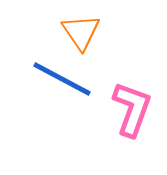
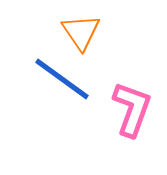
blue line: rotated 8 degrees clockwise
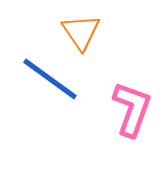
blue line: moved 12 px left
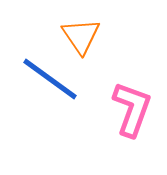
orange triangle: moved 4 px down
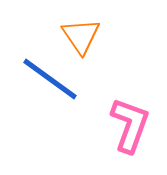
pink L-shape: moved 2 px left, 16 px down
